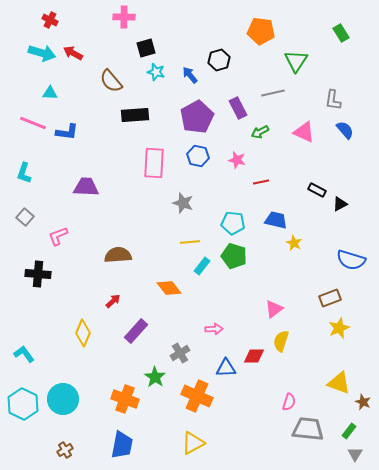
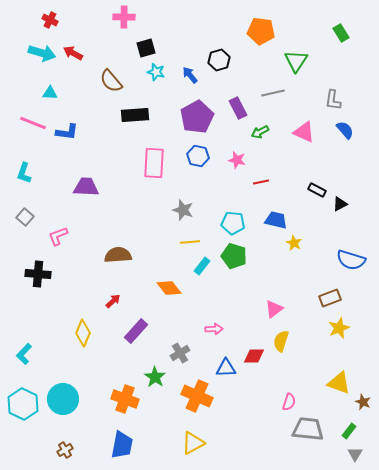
gray star at (183, 203): moved 7 px down
cyan L-shape at (24, 354): rotated 100 degrees counterclockwise
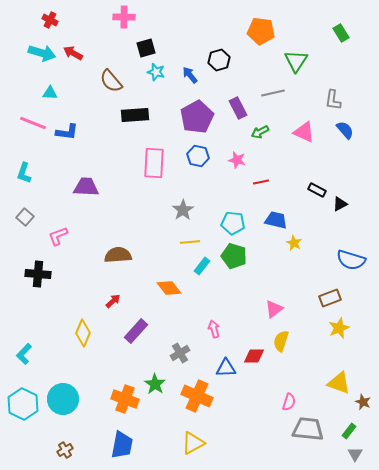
gray star at (183, 210): rotated 20 degrees clockwise
pink arrow at (214, 329): rotated 102 degrees counterclockwise
green star at (155, 377): moved 7 px down
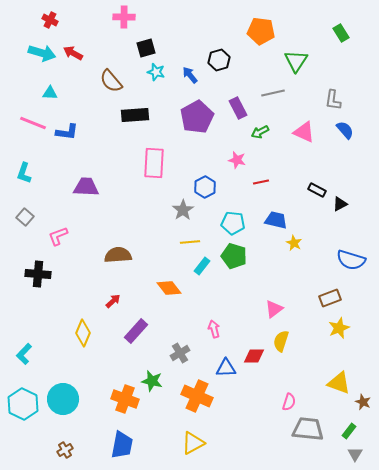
blue hexagon at (198, 156): moved 7 px right, 31 px down; rotated 20 degrees clockwise
green star at (155, 384): moved 3 px left, 3 px up; rotated 20 degrees counterclockwise
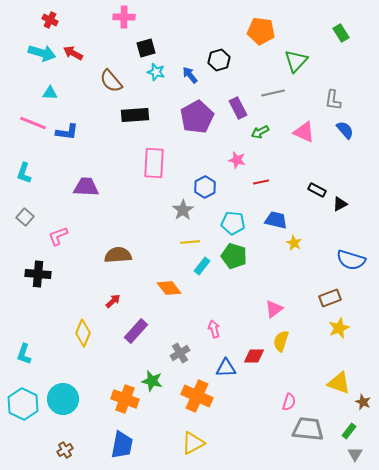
green triangle at (296, 61): rotated 10 degrees clockwise
cyan L-shape at (24, 354): rotated 25 degrees counterclockwise
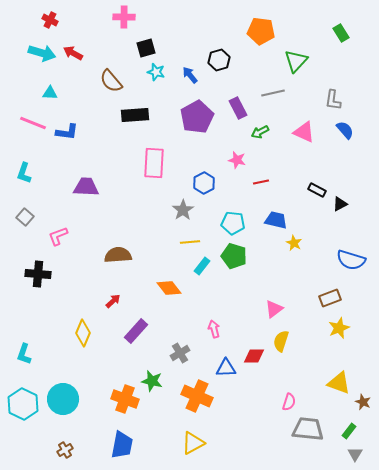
blue hexagon at (205, 187): moved 1 px left, 4 px up
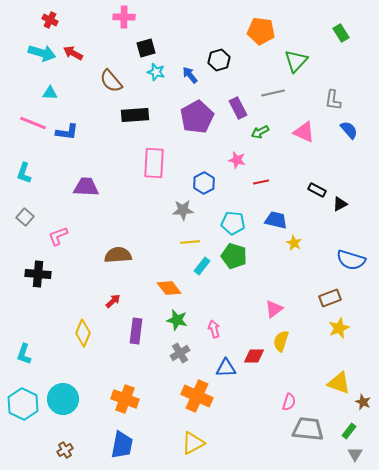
blue semicircle at (345, 130): moved 4 px right
gray star at (183, 210): rotated 30 degrees clockwise
purple rectangle at (136, 331): rotated 35 degrees counterclockwise
green star at (152, 381): moved 25 px right, 61 px up
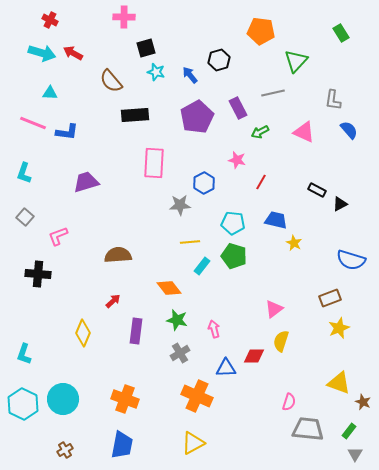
red line at (261, 182): rotated 49 degrees counterclockwise
purple trapezoid at (86, 187): moved 5 px up; rotated 20 degrees counterclockwise
gray star at (183, 210): moved 3 px left, 5 px up
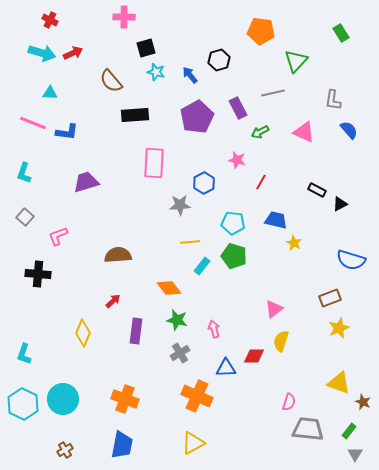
red arrow at (73, 53): rotated 126 degrees clockwise
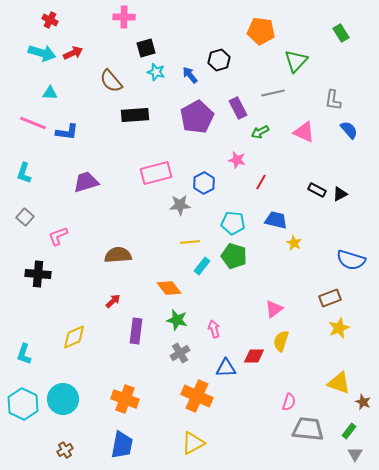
pink rectangle at (154, 163): moved 2 px right, 10 px down; rotated 72 degrees clockwise
black triangle at (340, 204): moved 10 px up
yellow diamond at (83, 333): moved 9 px left, 4 px down; rotated 44 degrees clockwise
